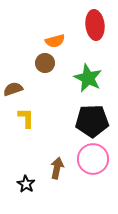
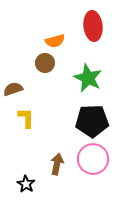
red ellipse: moved 2 px left, 1 px down
brown arrow: moved 4 px up
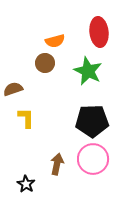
red ellipse: moved 6 px right, 6 px down
green star: moved 7 px up
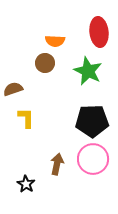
orange semicircle: rotated 18 degrees clockwise
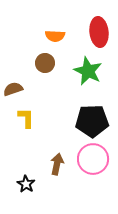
orange semicircle: moved 5 px up
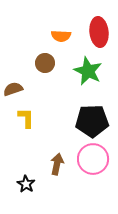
orange semicircle: moved 6 px right
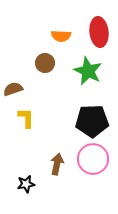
black star: rotated 30 degrees clockwise
